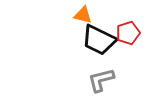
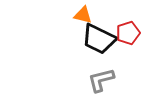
black trapezoid: moved 1 px up
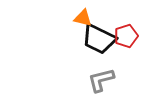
orange triangle: moved 3 px down
red pentagon: moved 2 px left, 3 px down
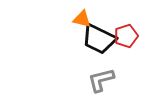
orange triangle: moved 1 px left, 1 px down
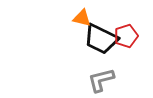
orange triangle: moved 1 px up
black trapezoid: moved 2 px right
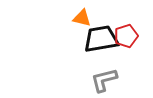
black trapezoid: rotated 144 degrees clockwise
gray L-shape: moved 3 px right
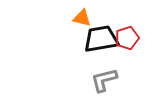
red pentagon: moved 1 px right, 2 px down
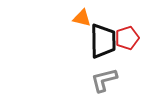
black trapezoid: moved 2 px right, 2 px down; rotated 99 degrees clockwise
